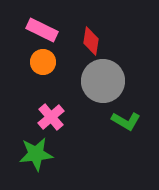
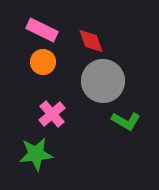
red diamond: rotated 28 degrees counterclockwise
pink cross: moved 1 px right, 3 px up
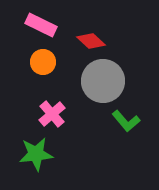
pink rectangle: moved 1 px left, 5 px up
red diamond: rotated 28 degrees counterclockwise
green L-shape: rotated 20 degrees clockwise
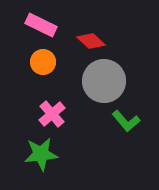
gray circle: moved 1 px right
green star: moved 5 px right
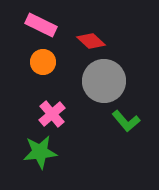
green star: moved 1 px left, 2 px up
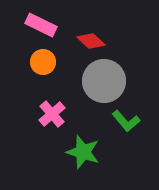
green star: moved 43 px right; rotated 24 degrees clockwise
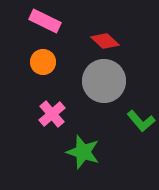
pink rectangle: moved 4 px right, 4 px up
red diamond: moved 14 px right
green L-shape: moved 15 px right
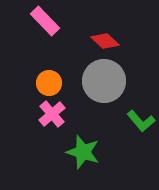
pink rectangle: rotated 20 degrees clockwise
orange circle: moved 6 px right, 21 px down
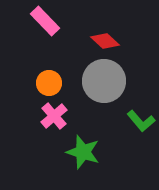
pink cross: moved 2 px right, 2 px down
